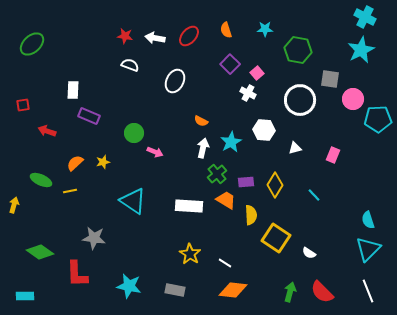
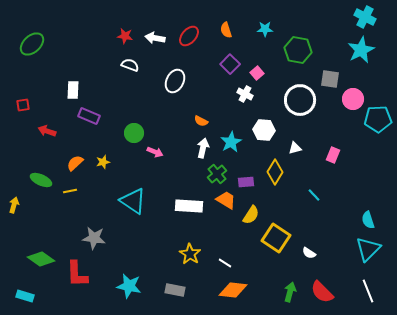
white cross at (248, 93): moved 3 px left, 1 px down
yellow diamond at (275, 185): moved 13 px up
yellow semicircle at (251, 215): rotated 36 degrees clockwise
green diamond at (40, 252): moved 1 px right, 7 px down
cyan rectangle at (25, 296): rotated 18 degrees clockwise
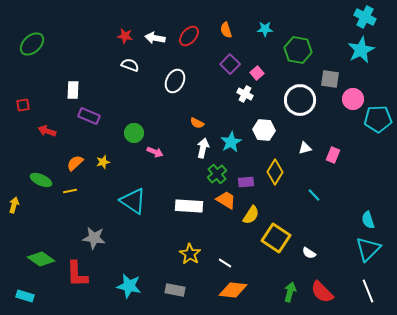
orange semicircle at (201, 121): moved 4 px left, 2 px down
white triangle at (295, 148): moved 10 px right
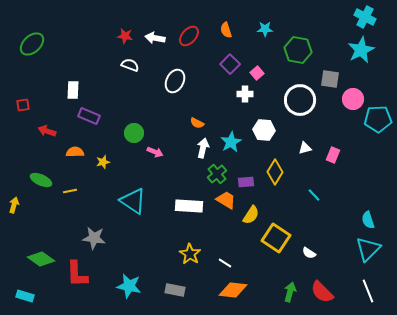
white cross at (245, 94): rotated 28 degrees counterclockwise
orange semicircle at (75, 163): moved 11 px up; rotated 42 degrees clockwise
